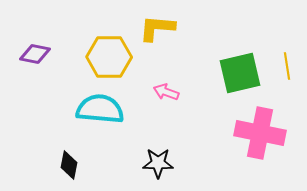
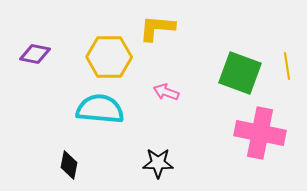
green square: rotated 33 degrees clockwise
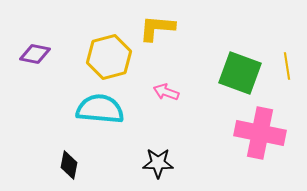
yellow hexagon: rotated 15 degrees counterclockwise
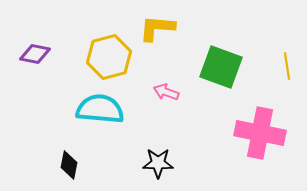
green square: moved 19 px left, 6 px up
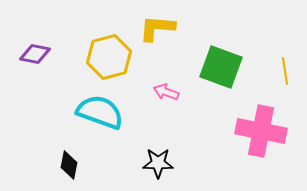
yellow line: moved 2 px left, 5 px down
cyan semicircle: moved 3 px down; rotated 15 degrees clockwise
pink cross: moved 1 px right, 2 px up
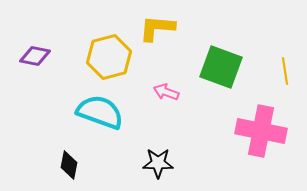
purple diamond: moved 2 px down
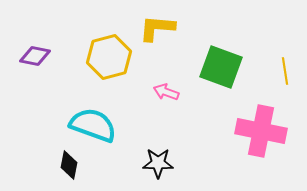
cyan semicircle: moved 7 px left, 13 px down
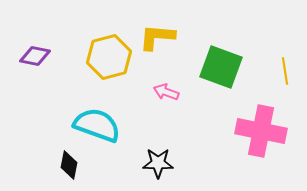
yellow L-shape: moved 9 px down
cyan semicircle: moved 4 px right
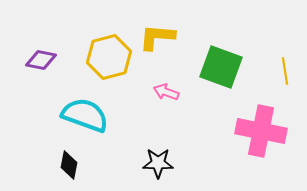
purple diamond: moved 6 px right, 4 px down
cyan semicircle: moved 12 px left, 10 px up
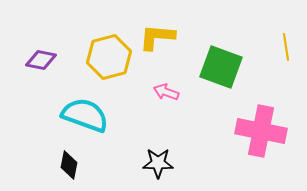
yellow line: moved 1 px right, 24 px up
